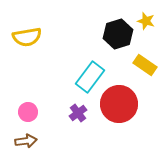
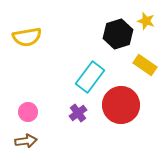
red circle: moved 2 px right, 1 px down
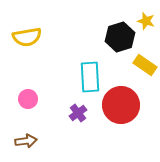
black hexagon: moved 2 px right, 3 px down
cyan rectangle: rotated 40 degrees counterclockwise
pink circle: moved 13 px up
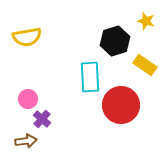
black hexagon: moved 5 px left, 4 px down
purple cross: moved 36 px left, 6 px down; rotated 12 degrees counterclockwise
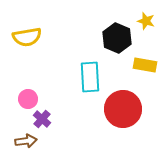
black hexagon: moved 2 px right, 3 px up; rotated 20 degrees counterclockwise
yellow rectangle: rotated 25 degrees counterclockwise
red circle: moved 2 px right, 4 px down
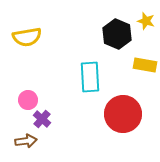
black hexagon: moved 4 px up
pink circle: moved 1 px down
red circle: moved 5 px down
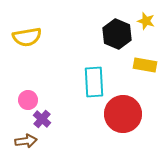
cyan rectangle: moved 4 px right, 5 px down
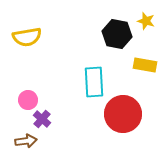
black hexagon: rotated 12 degrees counterclockwise
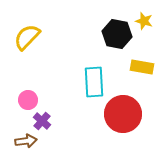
yellow star: moved 2 px left
yellow semicircle: rotated 144 degrees clockwise
yellow rectangle: moved 3 px left, 2 px down
purple cross: moved 2 px down
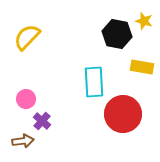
pink circle: moved 2 px left, 1 px up
brown arrow: moved 3 px left
